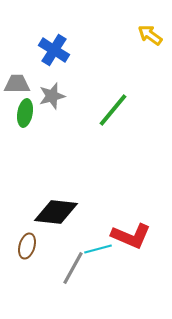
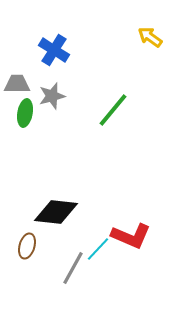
yellow arrow: moved 2 px down
cyan line: rotated 32 degrees counterclockwise
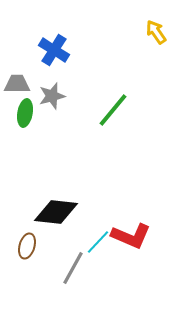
yellow arrow: moved 6 px right, 5 px up; rotated 20 degrees clockwise
cyan line: moved 7 px up
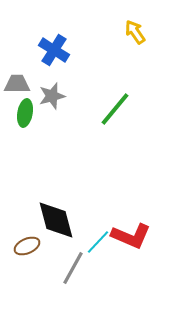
yellow arrow: moved 21 px left
green line: moved 2 px right, 1 px up
black diamond: moved 8 px down; rotated 69 degrees clockwise
brown ellipse: rotated 50 degrees clockwise
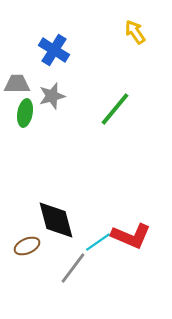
cyan line: rotated 12 degrees clockwise
gray line: rotated 8 degrees clockwise
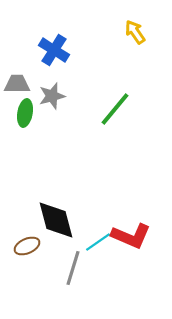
gray line: rotated 20 degrees counterclockwise
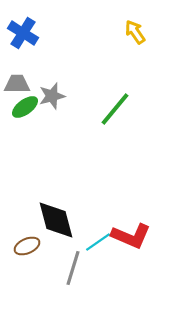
blue cross: moved 31 px left, 17 px up
green ellipse: moved 6 px up; rotated 44 degrees clockwise
